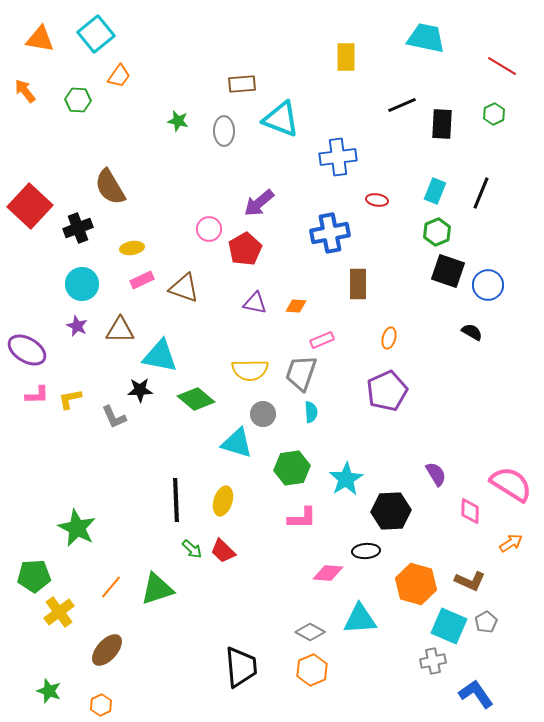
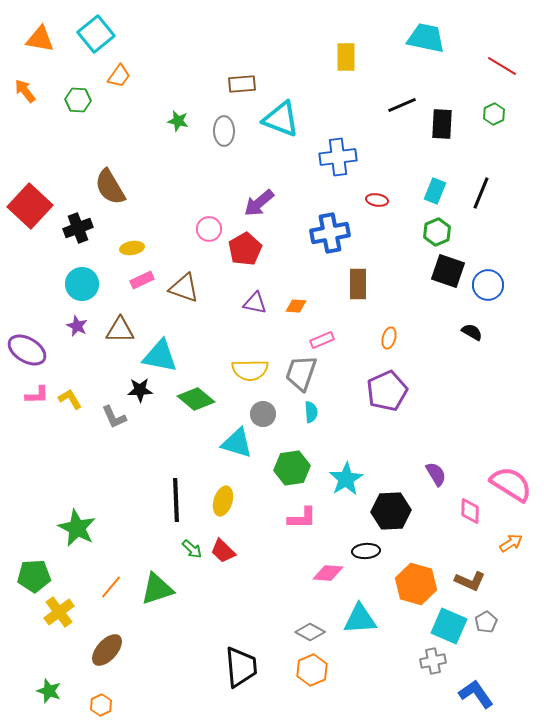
yellow L-shape at (70, 399): rotated 70 degrees clockwise
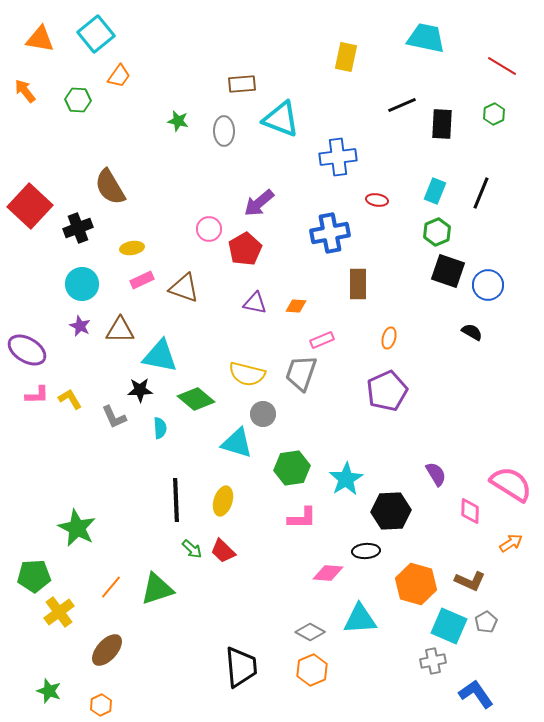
yellow rectangle at (346, 57): rotated 12 degrees clockwise
purple star at (77, 326): moved 3 px right
yellow semicircle at (250, 370): moved 3 px left, 4 px down; rotated 15 degrees clockwise
cyan semicircle at (311, 412): moved 151 px left, 16 px down
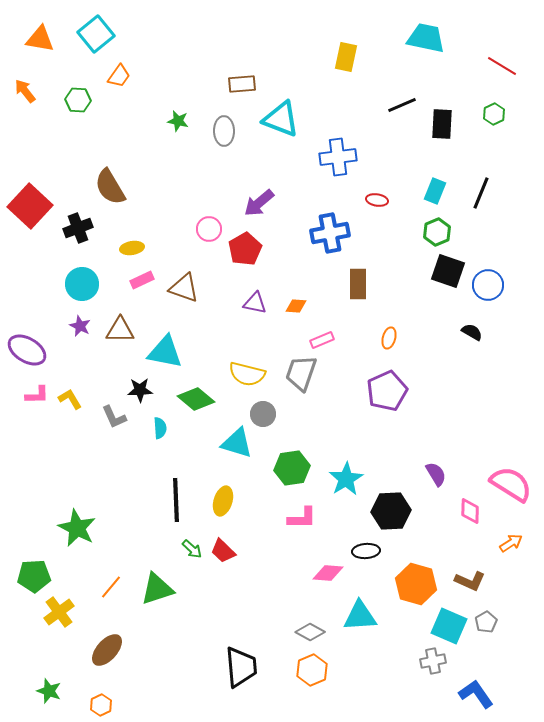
cyan triangle at (160, 356): moved 5 px right, 4 px up
cyan triangle at (360, 619): moved 3 px up
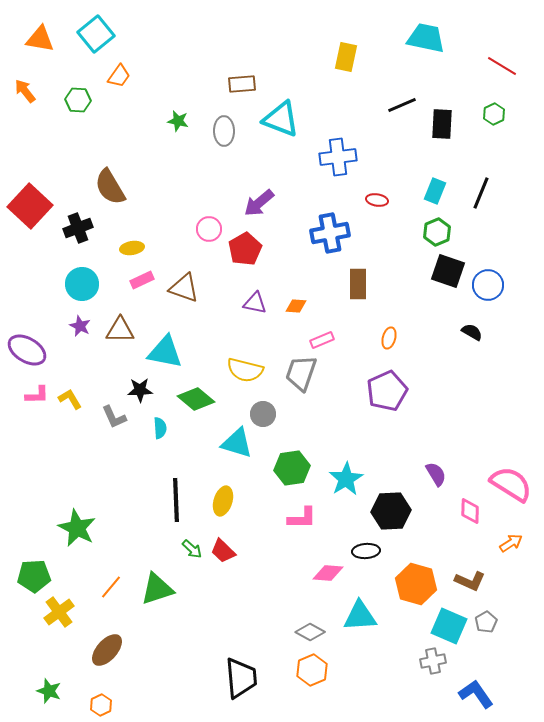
yellow semicircle at (247, 374): moved 2 px left, 4 px up
black trapezoid at (241, 667): moved 11 px down
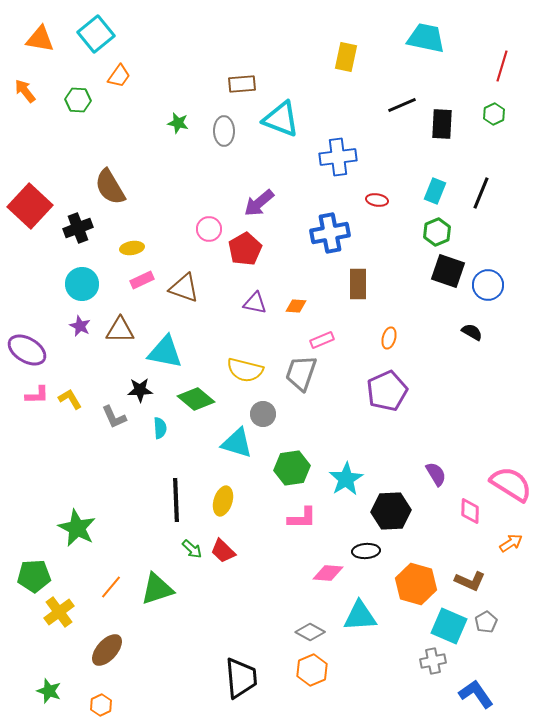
red line at (502, 66): rotated 76 degrees clockwise
green star at (178, 121): moved 2 px down
